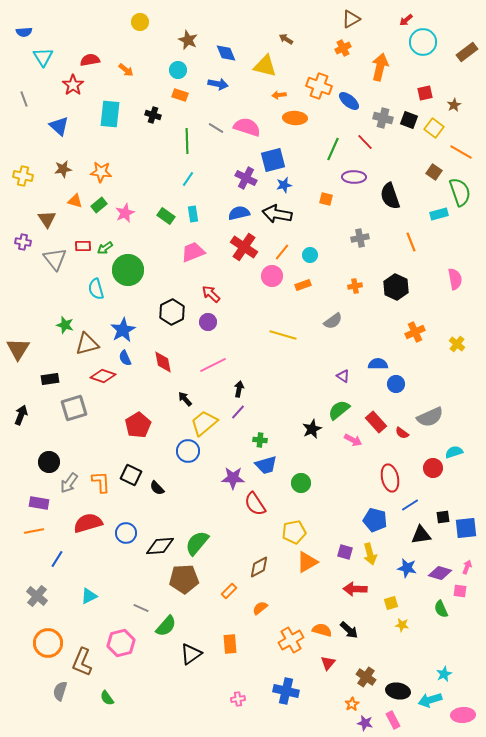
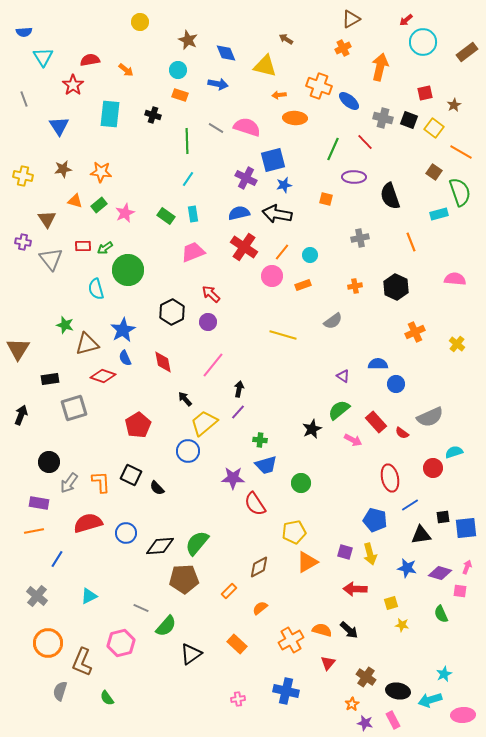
blue triangle at (59, 126): rotated 15 degrees clockwise
gray triangle at (55, 259): moved 4 px left
pink semicircle at (455, 279): rotated 75 degrees counterclockwise
pink line at (213, 365): rotated 24 degrees counterclockwise
green semicircle at (441, 609): moved 5 px down
orange rectangle at (230, 644): moved 7 px right; rotated 42 degrees counterclockwise
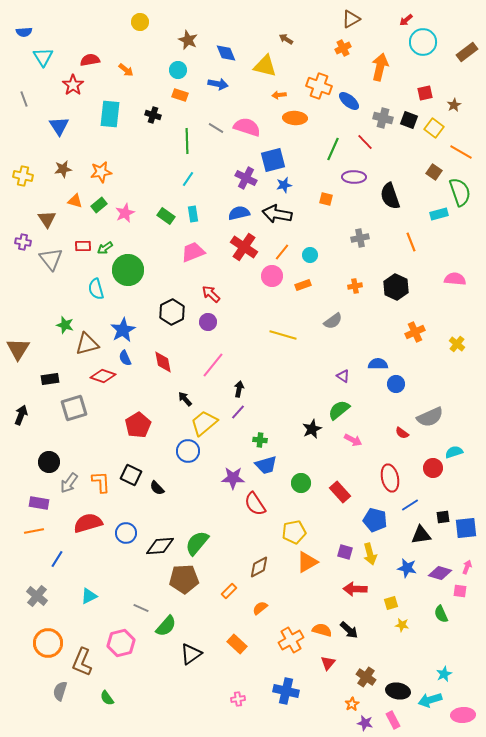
orange star at (101, 172): rotated 15 degrees counterclockwise
red rectangle at (376, 422): moved 36 px left, 70 px down
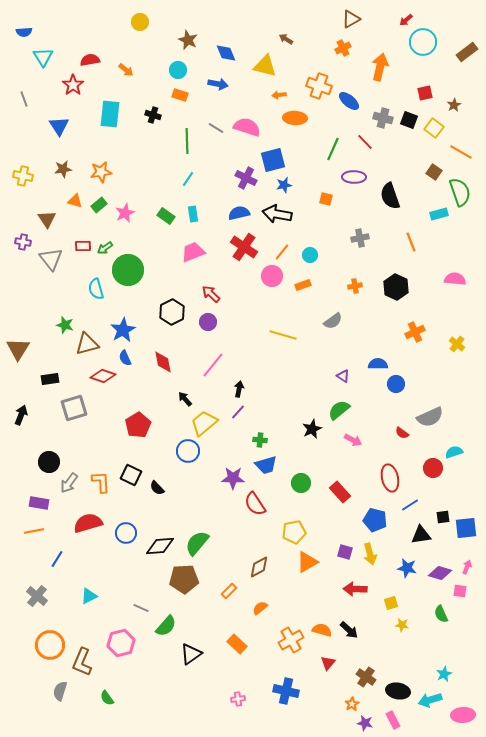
orange circle at (48, 643): moved 2 px right, 2 px down
